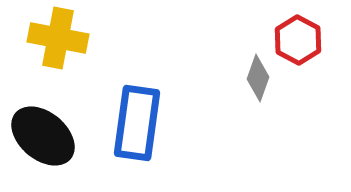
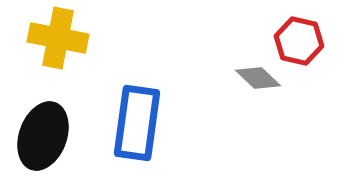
red hexagon: moved 1 px right, 1 px down; rotated 15 degrees counterclockwise
gray diamond: rotated 66 degrees counterclockwise
black ellipse: rotated 70 degrees clockwise
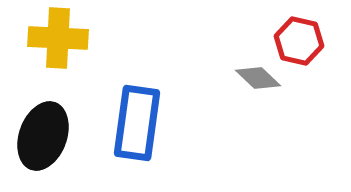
yellow cross: rotated 8 degrees counterclockwise
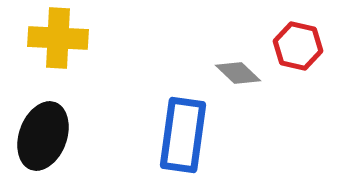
red hexagon: moved 1 px left, 5 px down
gray diamond: moved 20 px left, 5 px up
blue rectangle: moved 46 px right, 12 px down
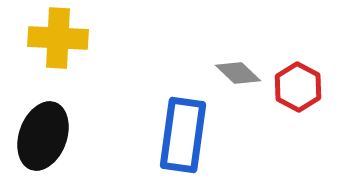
red hexagon: moved 41 px down; rotated 15 degrees clockwise
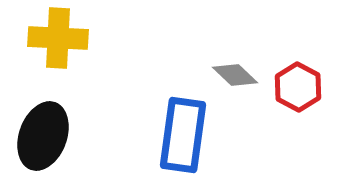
gray diamond: moved 3 px left, 2 px down
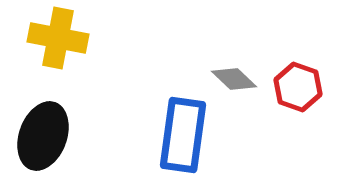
yellow cross: rotated 8 degrees clockwise
gray diamond: moved 1 px left, 4 px down
red hexagon: rotated 9 degrees counterclockwise
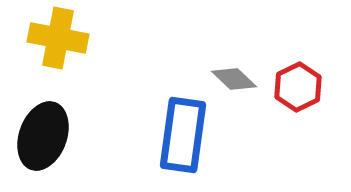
red hexagon: rotated 15 degrees clockwise
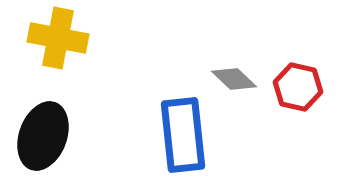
red hexagon: rotated 21 degrees counterclockwise
blue rectangle: rotated 14 degrees counterclockwise
